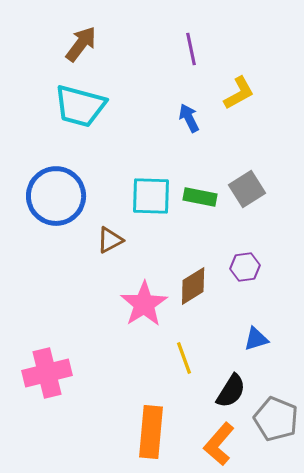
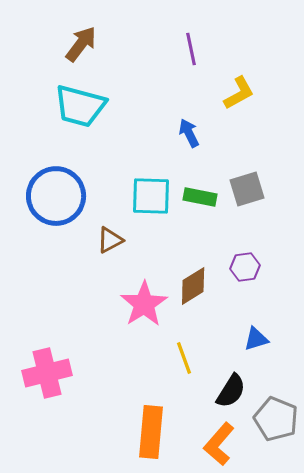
blue arrow: moved 15 px down
gray square: rotated 15 degrees clockwise
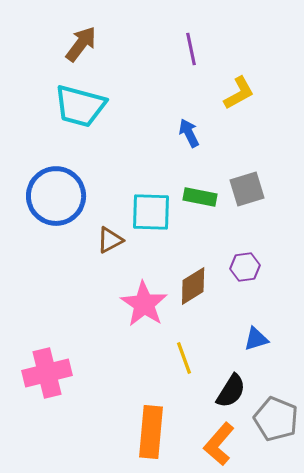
cyan square: moved 16 px down
pink star: rotated 6 degrees counterclockwise
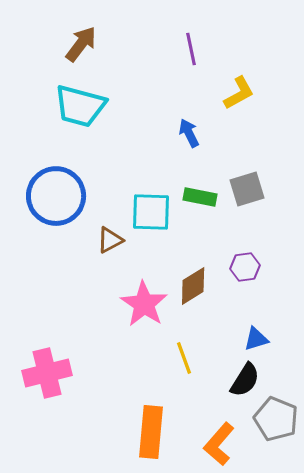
black semicircle: moved 14 px right, 11 px up
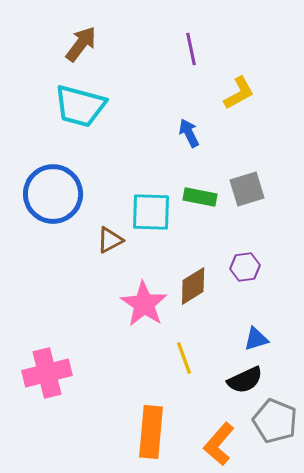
blue circle: moved 3 px left, 2 px up
black semicircle: rotated 33 degrees clockwise
gray pentagon: moved 1 px left, 2 px down
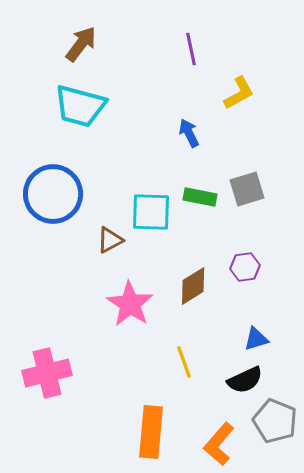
pink star: moved 14 px left
yellow line: moved 4 px down
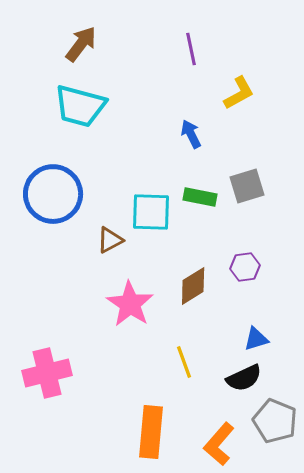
blue arrow: moved 2 px right, 1 px down
gray square: moved 3 px up
black semicircle: moved 1 px left, 2 px up
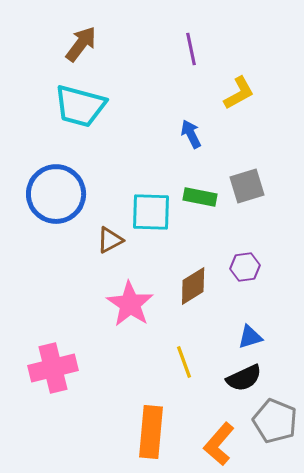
blue circle: moved 3 px right
blue triangle: moved 6 px left, 2 px up
pink cross: moved 6 px right, 5 px up
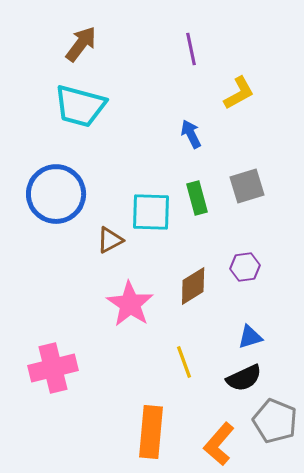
green rectangle: moved 3 px left, 1 px down; rotated 64 degrees clockwise
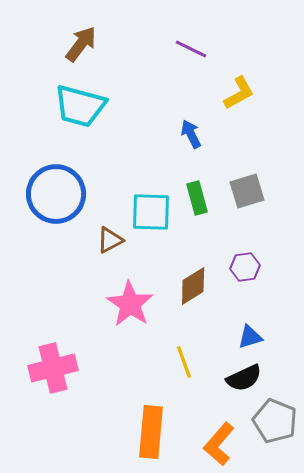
purple line: rotated 52 degrees counterclockwise
gray square: moved 5 px down
